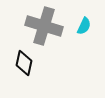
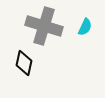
cyan semicircle: moved 1 px right, 1 px down
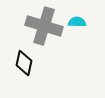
cyan semicircle: moved 8 px left, 5 px up; rotated 114 degrees counterclockwise
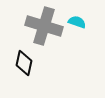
cyan semicircle: rotated 18 degrees clockwise
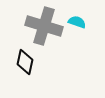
black diamond: moved 1 px right, 1 px up
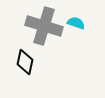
cyan semicircle: moved 1 px left, 1 px down
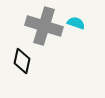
black diamond: moved 3 px left, 1 px up
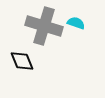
black diamond: rotated 35 degrees counterclockwise
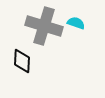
black diamond: rotated 25 degrees clockwise
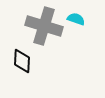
cyan semicircle: moved 4 px up
